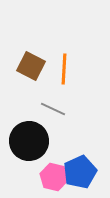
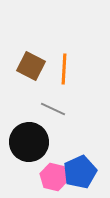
black circle: moved 1 px down
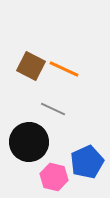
orange line: rotated 68 degrees counterclockwise
blue pentagon: moved 7 px right, 10 px up
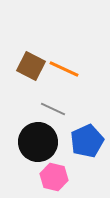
black circle: moved 9 px right
blue pentagon: moved 21 px up
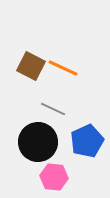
orange line: moved 1 px left, 1 px up
pink hexagon: rotated 8 degrees counterclockwise
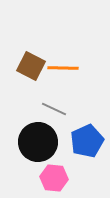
orange line: rotated 24 degrees counterclockwise
gray line: moved 1 px right
pink hexagon: moved 1 px down
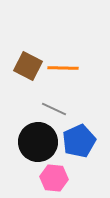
brown square: moved 3 px left
blue pentagon: moved 8 px left
